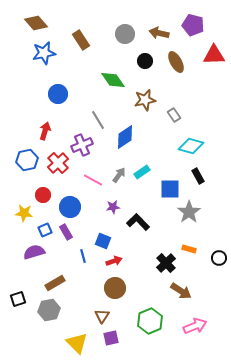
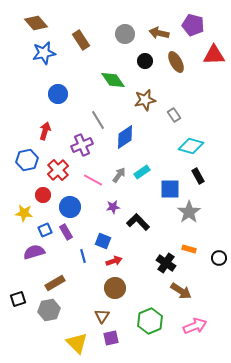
red cross at (58, 163): moved 7 px down
black cross at (166, 263): rotated 12 degrees counterclockwise
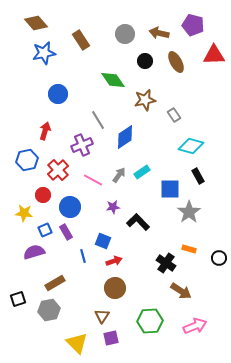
green hexagon at (150, 321): rotated 20 degrees clockwise
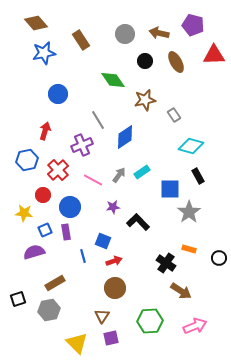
purple rectangle at (66, 232): rotated 21 degrees clockwise
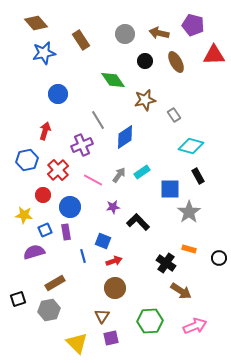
yellow star at (24, 213): moved 2 px down
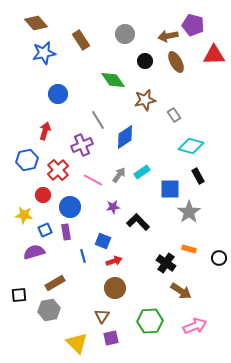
brown arrow at (159, 33): moved 9 px right, 3 px down; rotated 24 degrees counterclockwise
black square at (18, 299): moved 1 px right, 4 px up; rotated 14 degrees clockwise
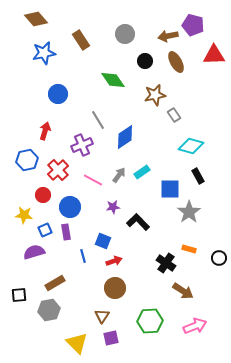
brown diamond at (36, 23): moved 4 px up
brown star at (145, 100): moved 10 px right, 5 px up
brown arrow at (181, 291): moved 2 px right
